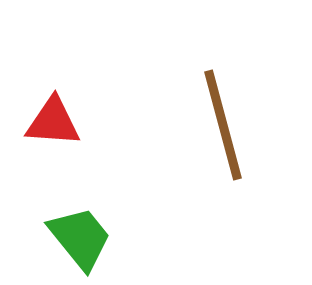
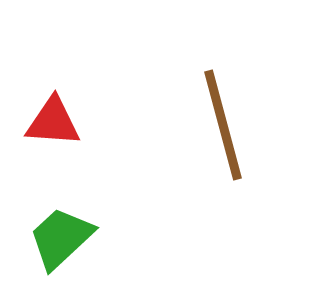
green trapezoid: moved 19 px left; rotated 94 degrees counterclockwise
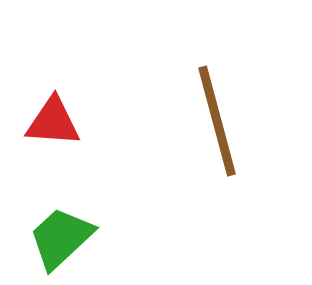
brown line: moved 6 px left, 4 px up
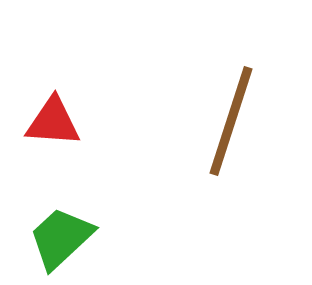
brown line: moved 14 px right; rotated 33 degrees clockwise
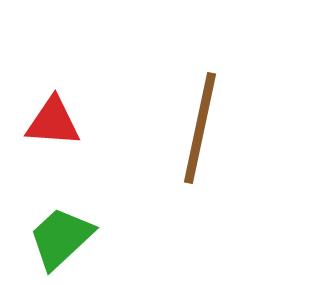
brown line: moved 31 px left, 7 px down; rotated 6 degrees counterclockwise
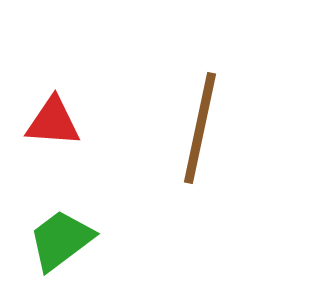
green trapezoid: moved 2 px down; rotated 6 degrees clockwise
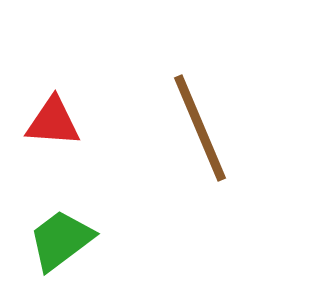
brown line: rotated 35 degrees counterclockwise
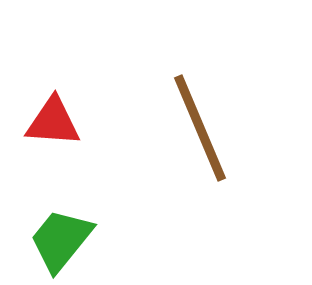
green trapezoid: rotated 14 degrees counterclockwise
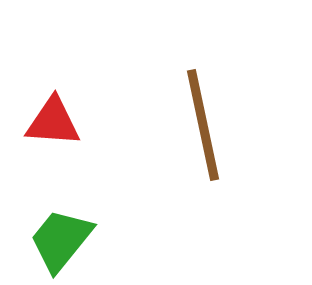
brown line: moved 3 px right, 3 px up; rotated 11 degrees clockwise
